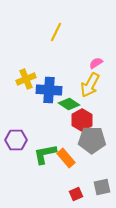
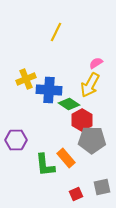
green L-shape: moved 11 px down; rotated 85 degrees counterclockwise
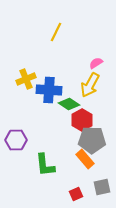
orange rectangle: moved 19 px right, 1 px down
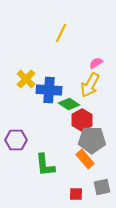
yellow line: moved 5 px right, 1 px down
yellow cross: rotated 24 degrees counterclockwise
red square: rotated 24 degrees clockwise
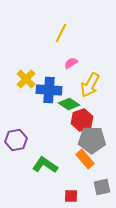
pink semicircle: moved 25 px left
red hexagon: rotated 10 degrees clockwise
purple hexagon: rotated 10 degrees counterclockwise
green L-shape: rotated 130 degrees clockwise
red square: moved 5 px left, 2 px down
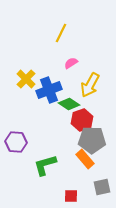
blue cross: rotated 25 degrees counterclockwise
purple hexagon: moved 2 px down; rotated 15 degrees clockwise
green L-shape: rotated 50 degrees counterclockwise
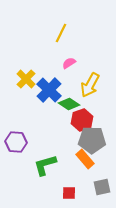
pink semicircle: moved 2 px left
blue cross: rotated 25 degrees counterclockwise
red square: moved 2 px left, 3 px up
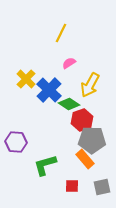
red square: moved 3 px right, 7 px up
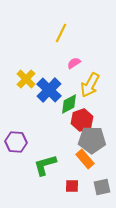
pink semicircle: moved 5 px right
green diamond: rotated 60 degrees counterclockwise
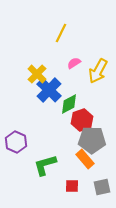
yellow cross: moved 11 px right, 5 px up
yellow arrow: moved 8 px right, 14 px up
purple hexagon: rotated 20 degrees clockwise
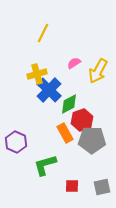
yellow line: moved 18 px left
yellow cross: rotated 30 degrees clockwise
orange rectangle: moved 20 px left, 26 px up; rotated 12 degrees clockwise
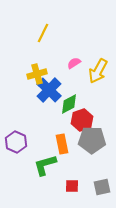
orange rectangle: moved 3 px left, 11 px down; rotated 18 degrees clockwise
